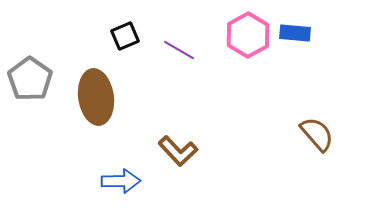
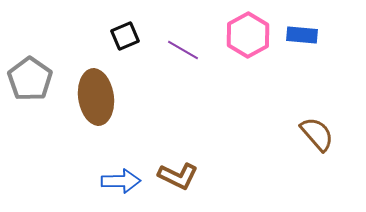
blue rectangle: moved 7 px right, 2 px down
purple line: moved 4 px right
brown L-shape: moved 25 px down; rotated 21 degrees counterclockwise
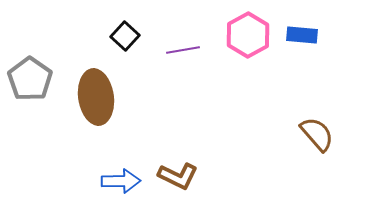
black square: rotated 24 degrees counterclockwise
purple line: rotated 40 degrees counterclockwise
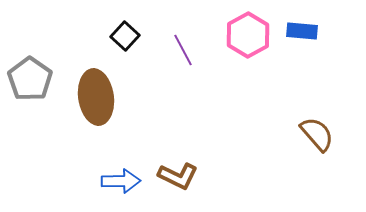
blue rectangle: moved 4 px up
purple line: rotated 72 degrees clockwise
